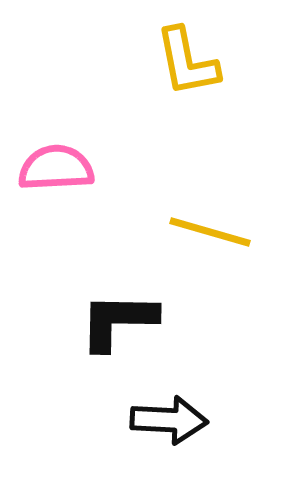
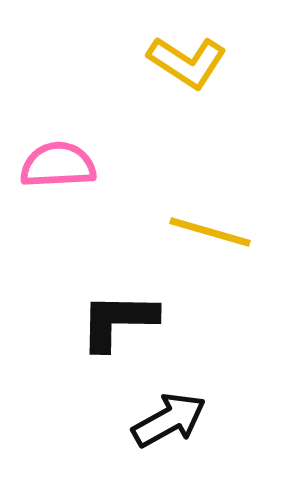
yellow L-shape: rotated 46 degrees counterclockwise
pink semicircle: moved 2 px right, 3 px up
black arrow: rotated 32 degrees counterclockwise
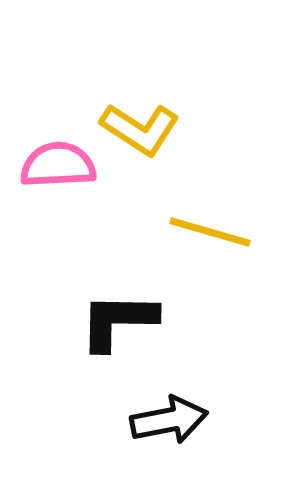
yellow L-shape: moved 47 px left, 67 px down
black arrow: rotated 18 degrees clockwise
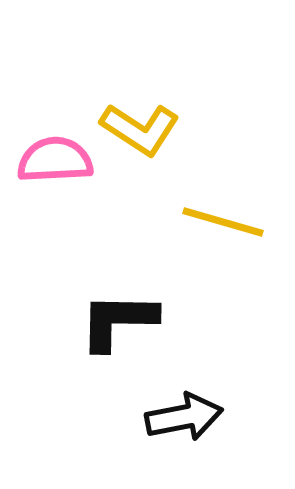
pink semicircle: moved 3 px left, 5 px up
yellow line: moved 13 px right, 10 px up
black arrow: moved 15 px right, 3 px up
